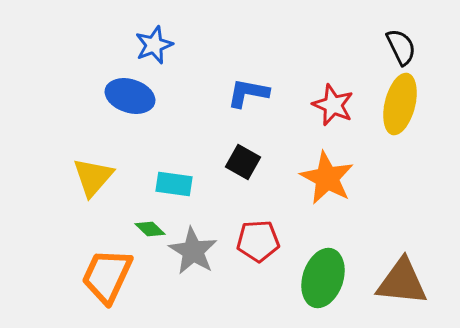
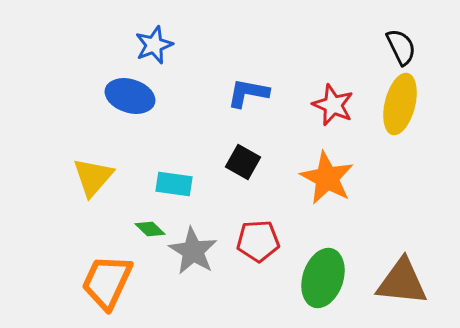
orange trapezoid: moved 6 px down
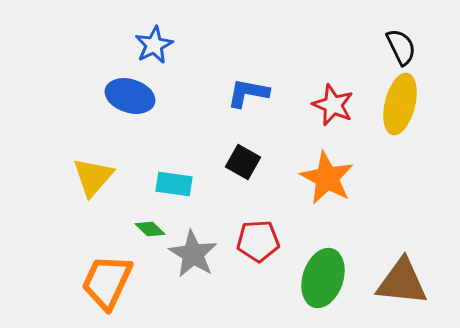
blue star: rotated 6 degrees counterclockwise
gray star: moved 3 px down
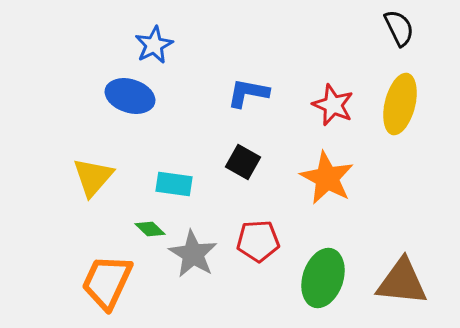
black semicircle: moved 2 px left, 19 px up
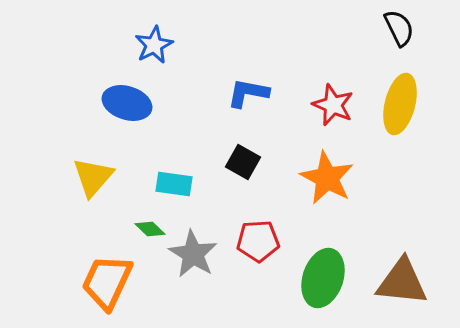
blue ellipse: moved 3 px left, 7 px down
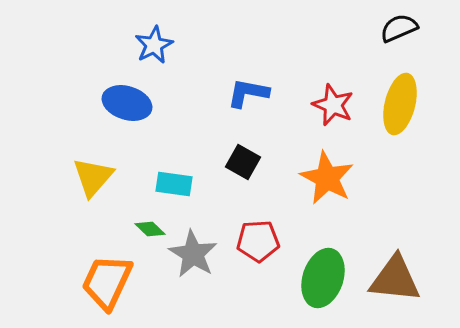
black semicircle: rotated 87 degrees counterclockwise
brown triangle: moved 7 px left, 3 px up
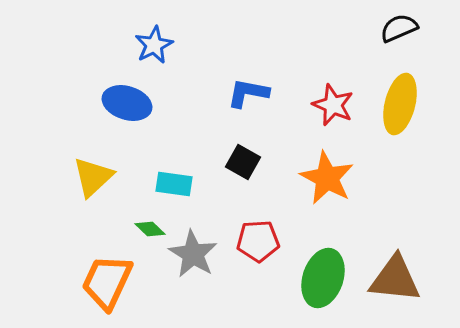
yellow triangle: rotated 6 degrees clockwise
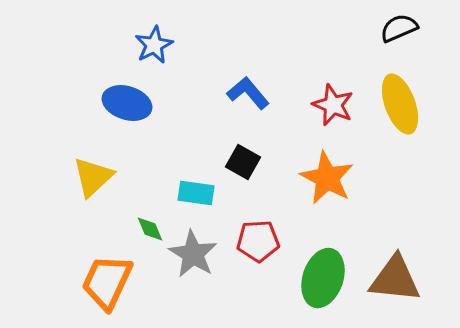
blue L-shape: rotated 39 degrees clockwise
yellow ellipse: rotated 34 degrees counterclockwise
cyan rectangle: moved 22 px right, 9 px down
green diamond: rotated 24 degrees clockwise
